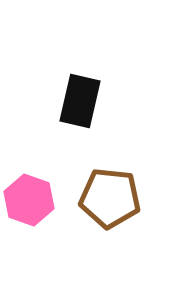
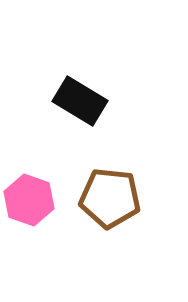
black rectangle: rotated 72 degrees counterclockwise
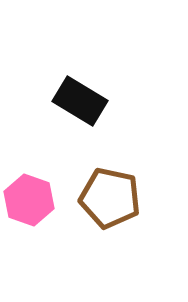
brown pentagon: rotated 6 degrees clockwise
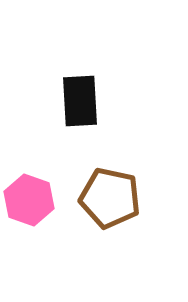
black rectangle: rotated 56 degrees clockwise
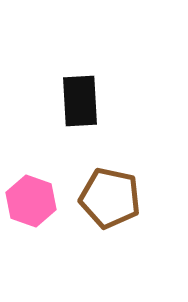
pink hexagon: moved 2 px right, 1 px down
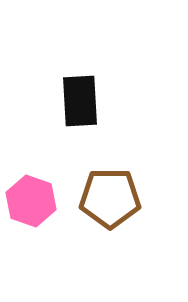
brown pentagon: rotated 12 degrees counterclockwise
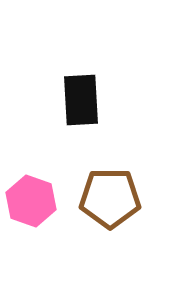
black rectangle: moved 1 px right, 1 px up
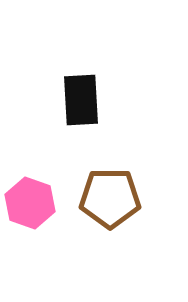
pink hexagon: moved 1 px left, 2 px down
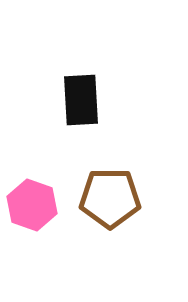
pink hexagon: moved 2 px right, 2 px down
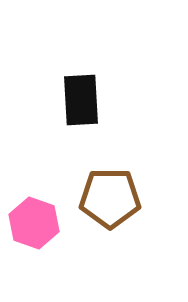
pink hexagon: moved 2 px right, 18 px down
